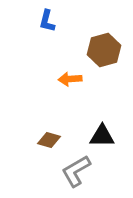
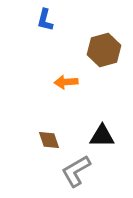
blue L-shape: moved 2 px left, 1 px up
orange arrow: moved 4 px left, 3 px down
brown diamond: rotated 55 degrees clockwise
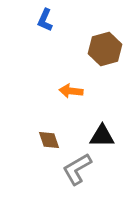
blue L-shape: rotated 10 degrees clockwise
brown hexagon: moved 1 px right, 1 px up
orange arrow: moved 5 px right, 9 px down; rotated 10 degrees clockwise
gray L-shape: moved 1 px right, 2 px up
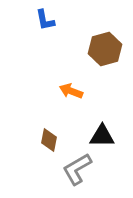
blue L-shape: rotated 35 degrees counterclockwise
orange arrow: rotated 15 degrees clockwise
brown diamond: rotated 30 degrees clockwise
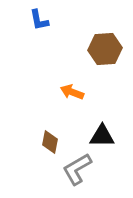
blue L-shape: moved 6 px left
brown hexagon: rotated 12 degrees clockwise
orange arrow: moved 1 px right, 1 px down
brown diamond: moved 1 px right, 2 px down
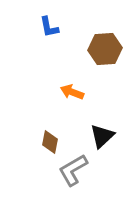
blue L-shape: moved 10 px right, 7 px down
black triangle: rotated 44 degrees counterclockwise
gray L-shape: moved 4 px left, 1 px down
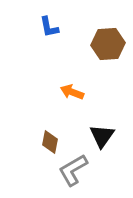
brown hexagon: moved 3 px right, 5 px up
black triangle: rotated 12 degrees counterclockwise
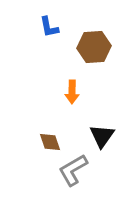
brown hexagon: moved 14 px left, 3 px down
orange arrow: rotated 110 degrees counterclockwise
brown diamond: rotated 30 degrees counterclockwise
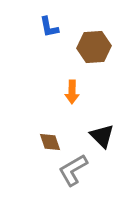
black triangle: rotated 20 degrees counterclockwise
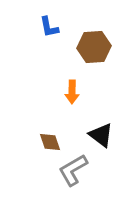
black triangle: moved 1 px left, 1 px up; rotated 8 degrees counterclockwise
